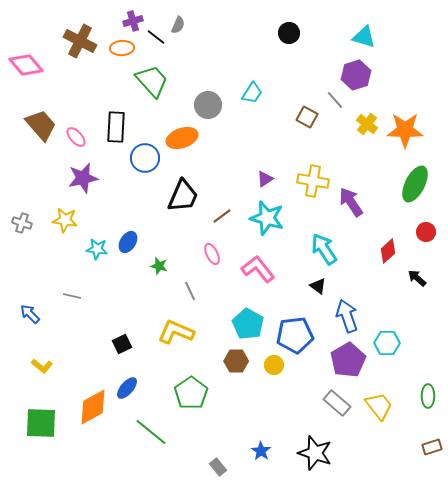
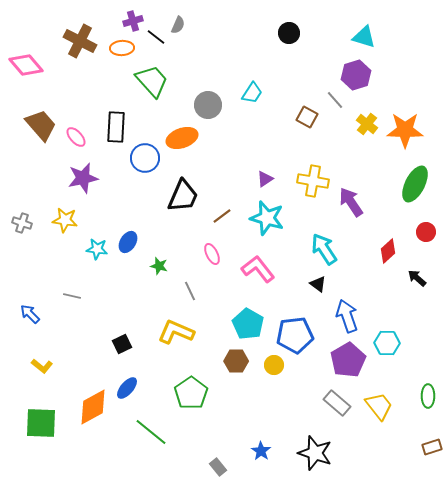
black triangle at (318, 286): moved 2 px up
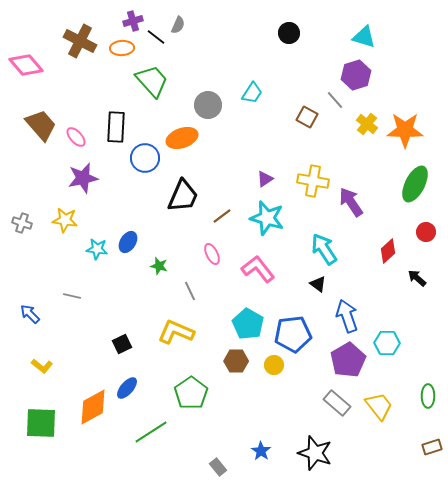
blue pentagon at (295, 335): moved 2 px left, 1 px up
green line at (151, 432): rotated 72 degrees counterclockwise
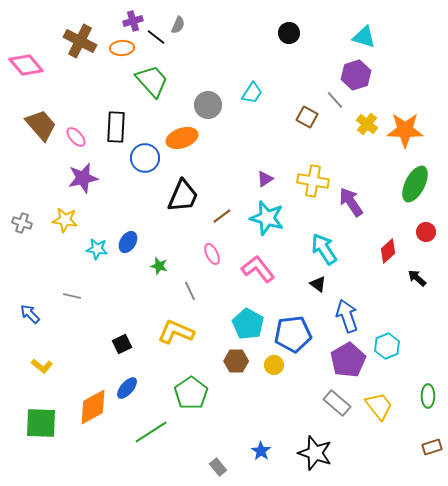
cyan hexagon at (387, 343): moved 3 px down; rotated 25 degrees counterclockwise
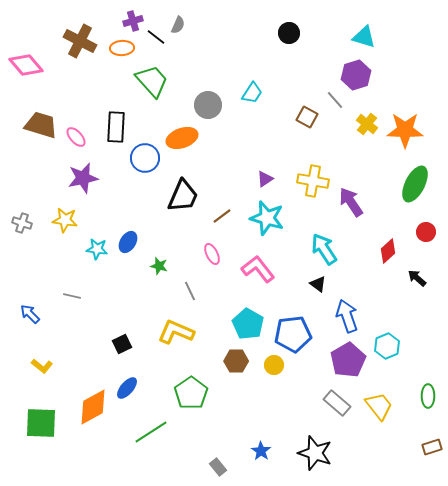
brown trapezoid at (41, 125): rotated 32 degrees counterclockwise
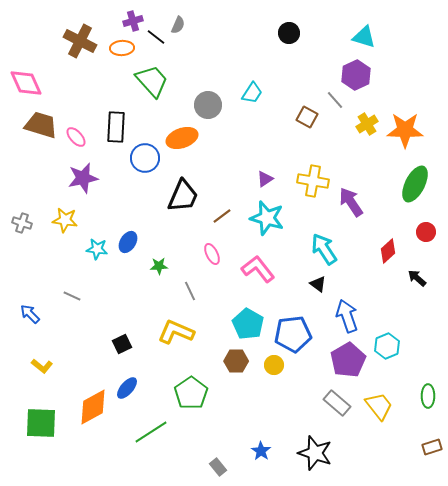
pink diamond at (26, 65): moved 18 px down; rotated 16 degrees clockwise
purple hexagon at (356, 75): rotated 8 degrees counterclockwise
yellow cross at (367, 124): rotated 20 degrees clockwise
green star at (159, 266): rotated 18 degrees counterclockwise
gray line at (72, 296): rotated 12 degrees clockwise
